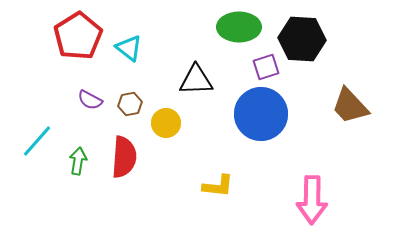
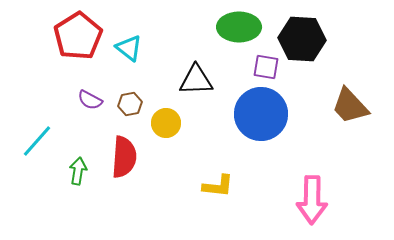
purple square: rotated 28 degrees clockwise
green arrow: moved 10 px down
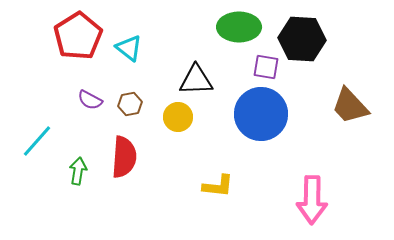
yellow circle: moved 12 px right, 6 px up
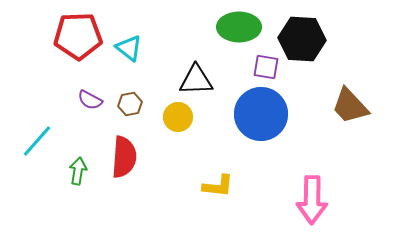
red pentagon: rotated 30 degrees clockwise
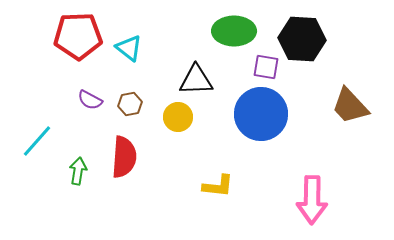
green ellipse: moved 5 px left, 4 px down
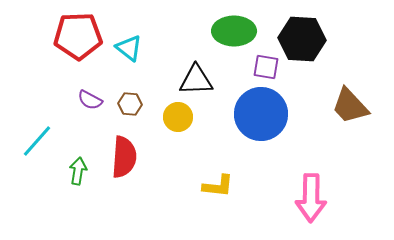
brown hexagon: rotated 15 degrees clockwise
pink arrow: moved 1 px left, 2 px up
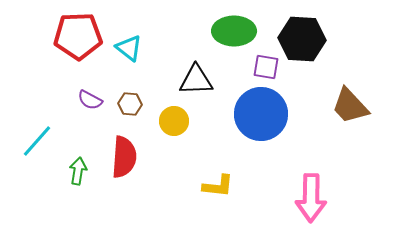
yellow circle: moved 4 px left, 4 px down
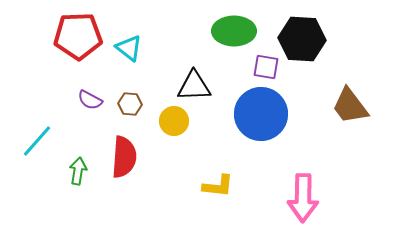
black triangle: moved 2 px left, 6 px down
brown trapezoid: rotated 6 degrees clockwise
pink arrow: moved 8 px left
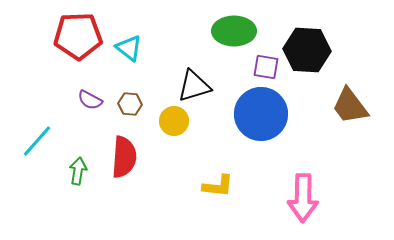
black hexagon: moved 5 px right, 11 px down
black triangle: rotated 15 degrees counterclockwise
